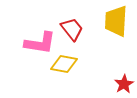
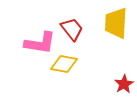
yellow trapezoid: moved 2 px down
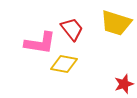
yellow trapezoid: rotated 76 degrees counterclockwise
red star: rotated 12 degrees clockwise
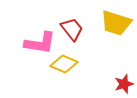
yellow diamond: rotated 12 degrees clockwise
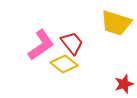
red trapezoid: moved 14 px down
pink L-shape: moved 1 px right, 2 px down; rotated 44 degrees counterclockwise
yellow diamond: rotated 16 degrees clockwise
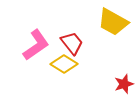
yellow trapezoid: moved 3 px left, 1 px up; rotated 12 degrees clockwise
pink L-shape: moved 5 px left
yellow diamond: rotated 8 degrees counterclockwise
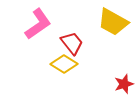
pink L-shape: moved 2 px right, 21 px up
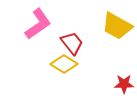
yellow trapezoid: moved 4 px right, 4 px down
red star: rotated 18 degrees clockwise
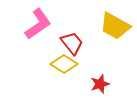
yellow trapezoid: moved 2 px left
red star: moved 24 px left; rotated 18 degrees counterclockwise
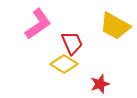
red trapezoid: rotated 15 degrees clockwise
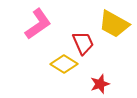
yellow trapezoid: moved 1 px left, 2 px up
red trapezoid: moved 11 px right
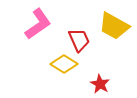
yellow trapezoid: moved 2 px down
red trapezoid: moved 4 px left, 3 px up
red star: rotated 24 degrees counterclockwise
